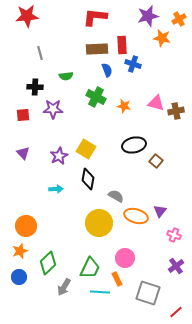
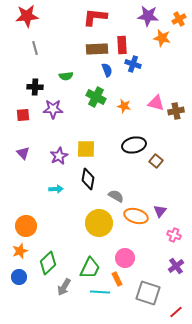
purple star at (148, 16): rotated 20 degrees clockwise
gray line at (40, 53): moved 5 px left, 5 px up
yellow square at (86, 149): rotated 30 degrees counterclockwise
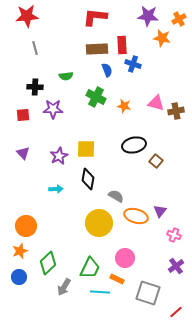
orange rectangle at (117, 279): rotated 40 degrees counterclockwise
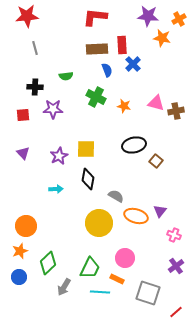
blue cross at (133, 64): rotated 28 degrees clockwise
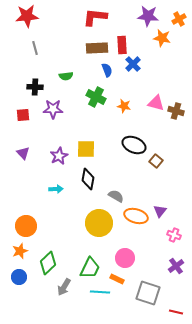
brown rectangle at (97, 49): moved 1 px up
brown cross at (176, 111): rotated 28 degrees clockwise
black ellipse at (134, 145): rotated 35 degrees clockwise
red line at (176, 312): rotated 56 degrees clockwise
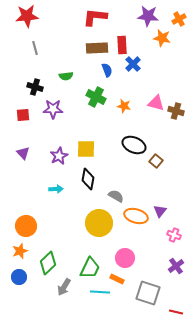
black cross at (35, 87): rotated 14 degrees clockwise
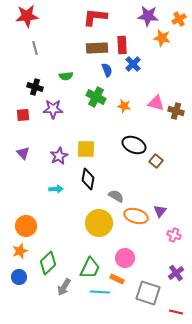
purple cross at (176, 266): moved 7 px down
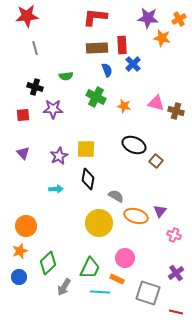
purple star at (148, 16): moved 2 px down
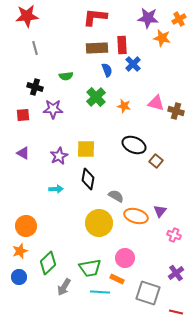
green cross at (96, 97): rotated 18 degrees clockwise
purple triangle at (23, 153): rotated 16 degrees counterclockwise
green trapezoid at (90, 268): rotated 55 degrees clockwise
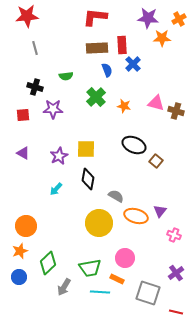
orange star at (162, 38): rotated 12 degrees counterclockwise
cyan arrow at (56, 189): rotated 136 degrees clockwise
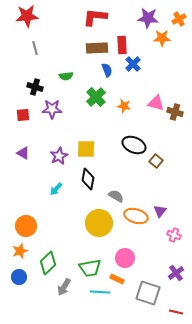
purple star at (53, 109): moved 1 px left
brown cross at (176, 111): moved 1 px left, 1 px down
